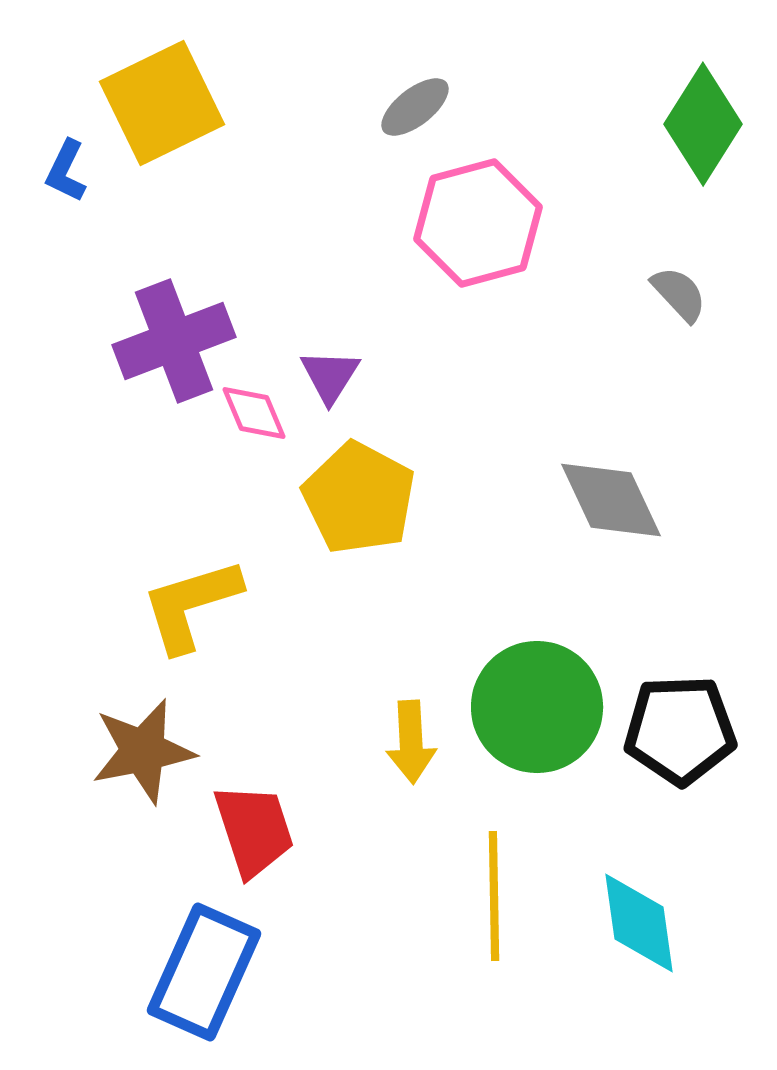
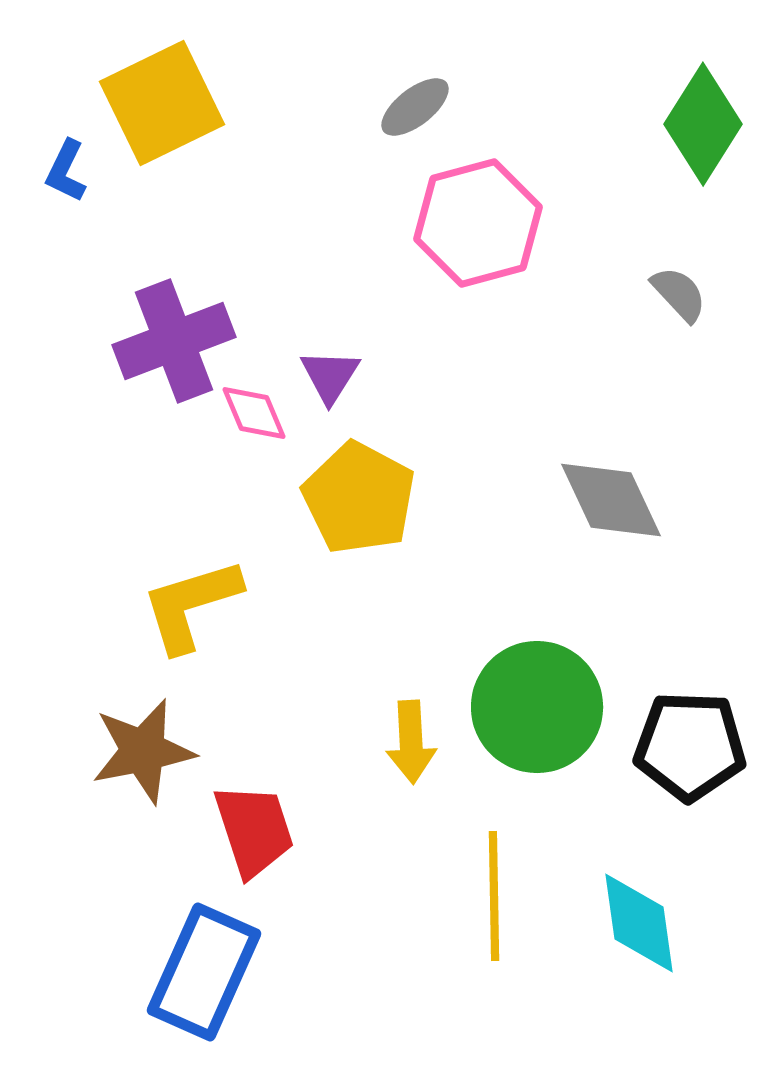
black pentagon: moved 10 px right, 16 px down; rotated 4 degrees clockwise
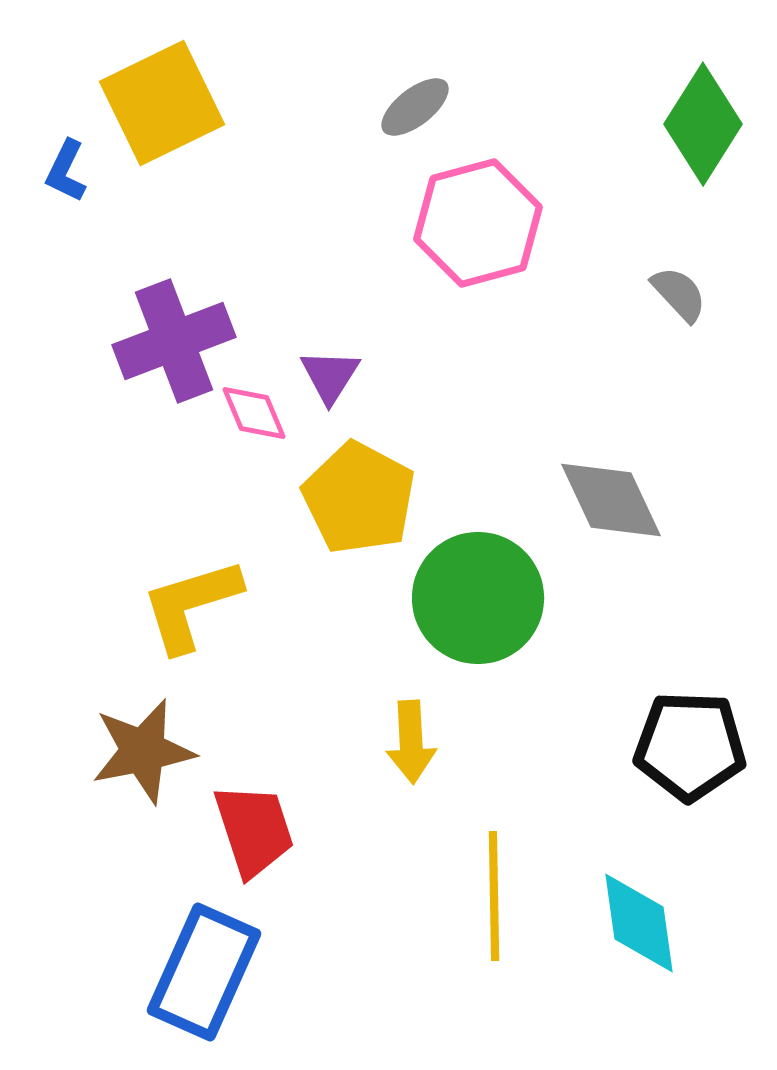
green circle: moved 59 px left, 109 px up
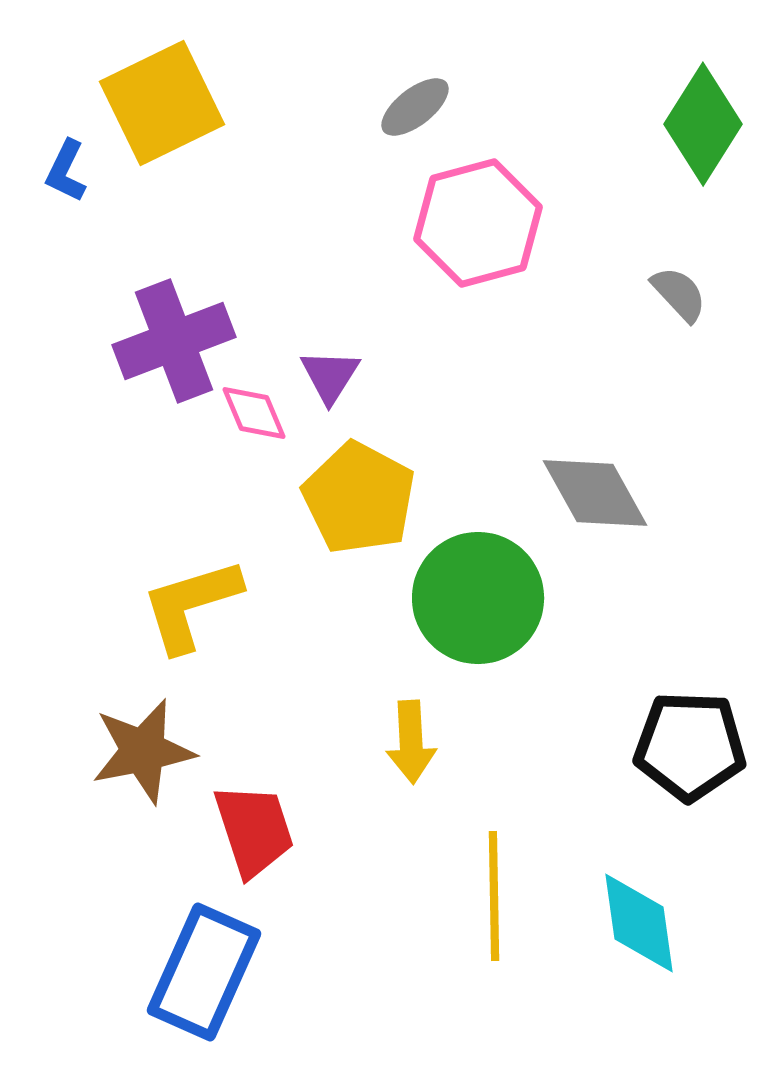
gray diamond: moved 16 px left, 7 px up; rotated 4 degrees counterclockwise
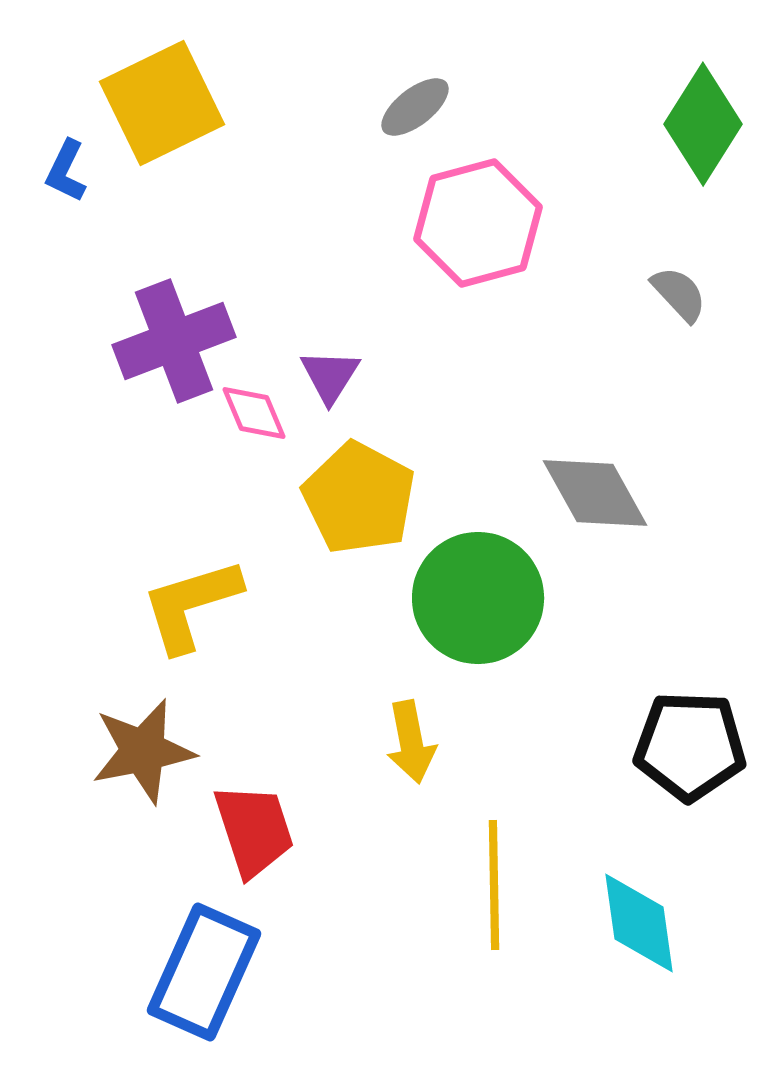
yellow arrow: rotated 8 degrees counterclockwise
yellow line: moved 11 px up
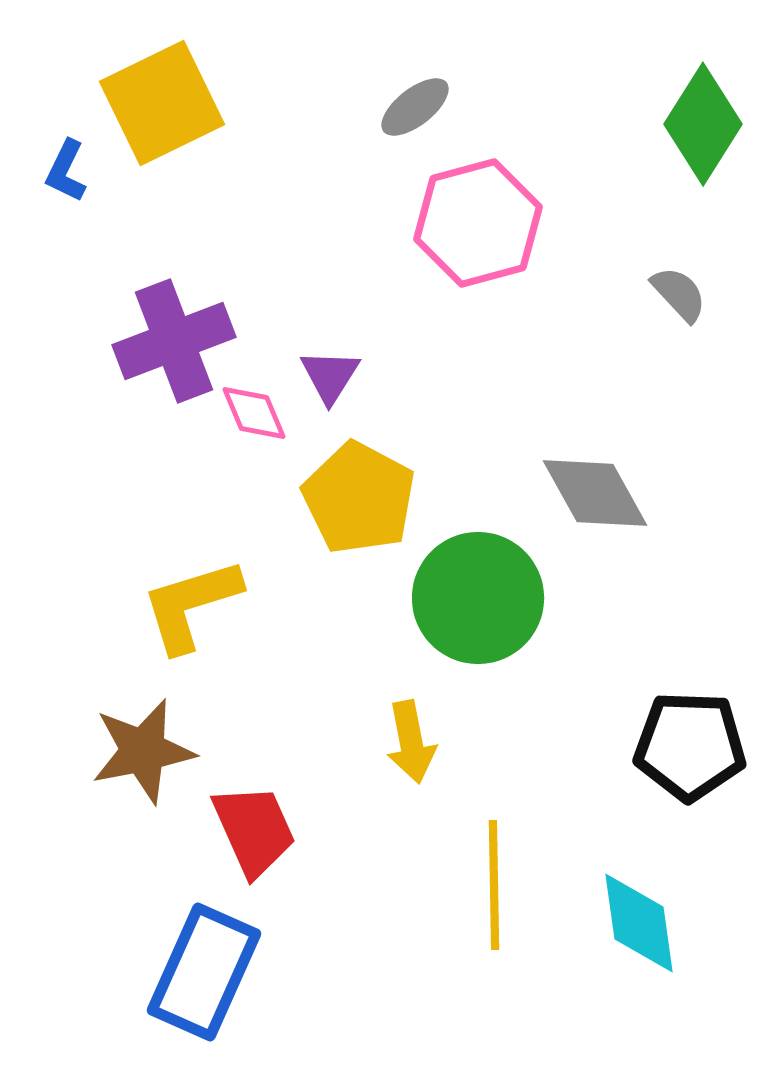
red trapezoid: rotated 6 degrees counterclockwise
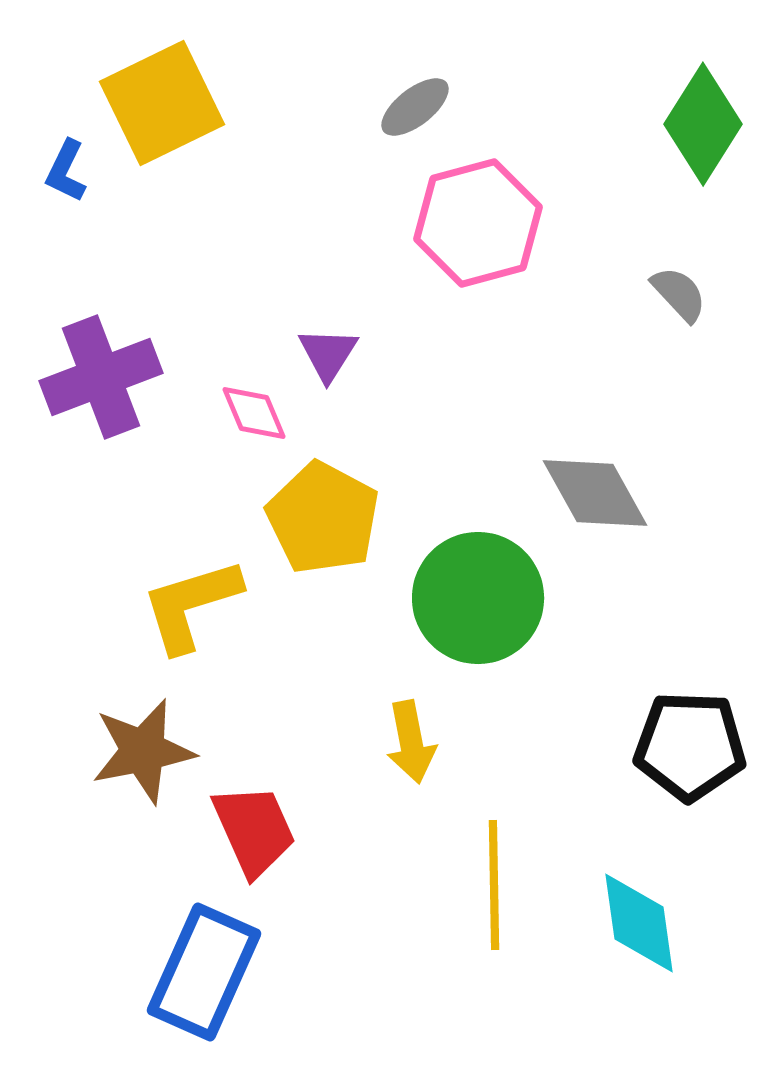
purple cross: moved 73 px left, 36 px down
purple triangle: moved 2 px left, 22 px up
yellow pentagon: moved 36 px left, 20 px down
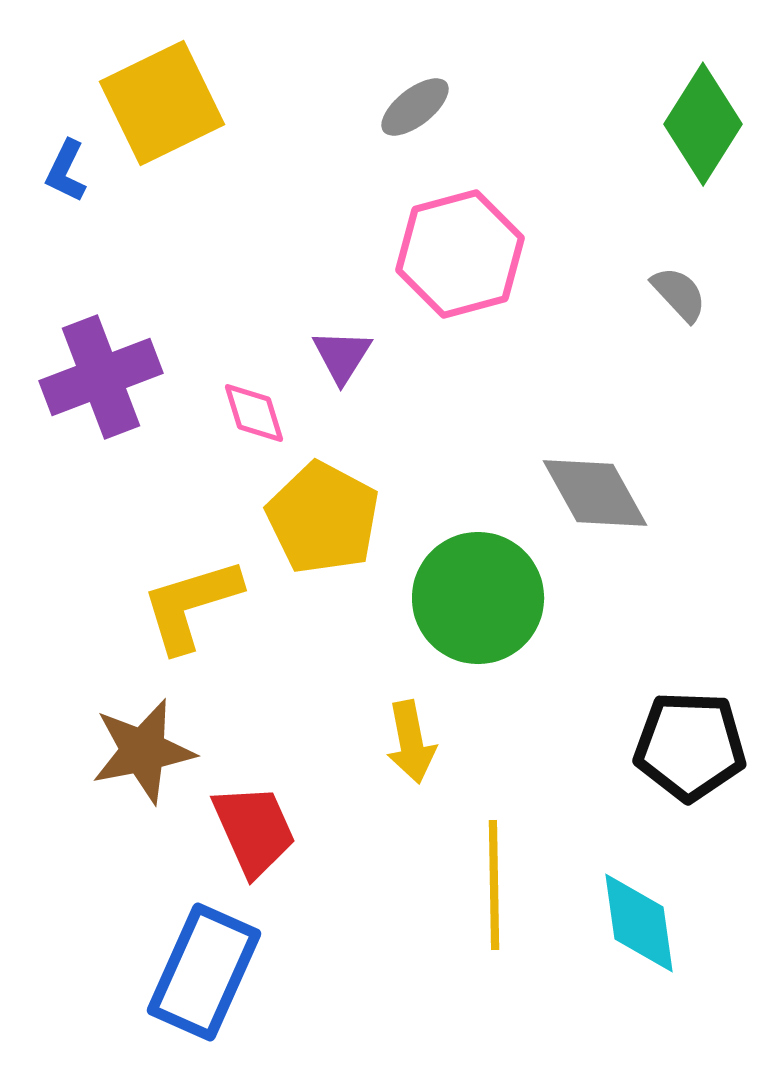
pink hexagon: moved 18 px left, 31 px down
purple triangle: moved 14 px right, 2 px down
pink diamond: rotated 6 degrees clockwise
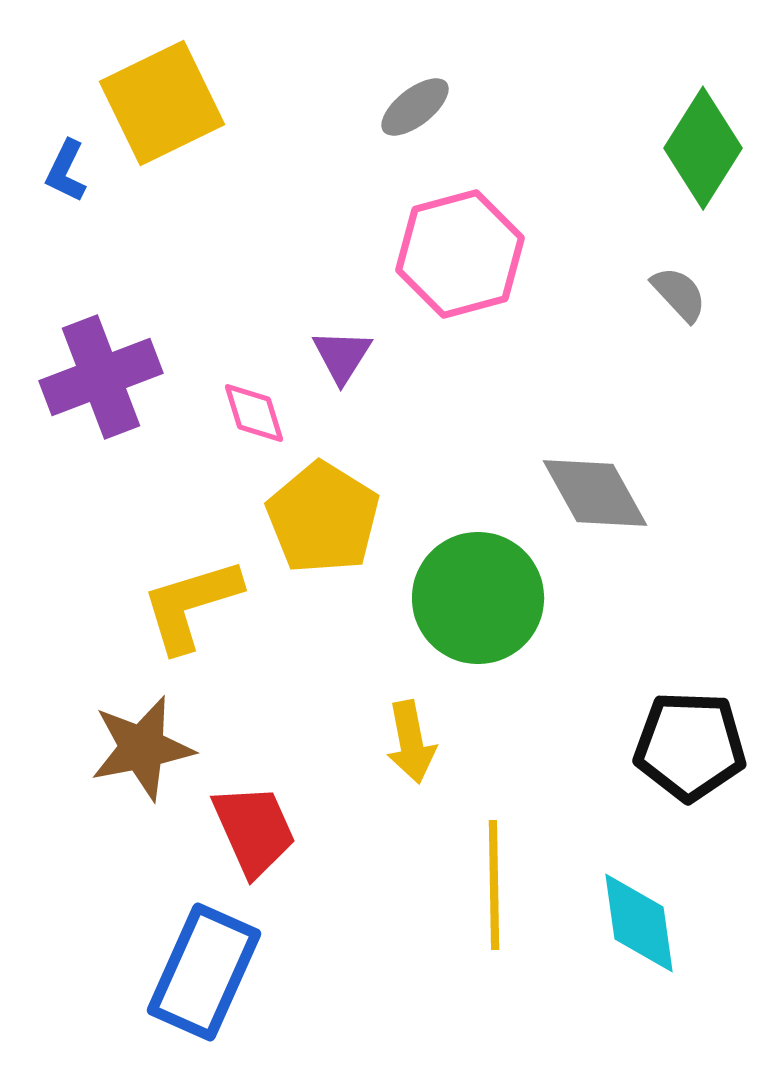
green diamond: moved 24 px down
yellow pentagon: rotated 4 degrees clockwise
brown star: moved 1 px left, 3 px up
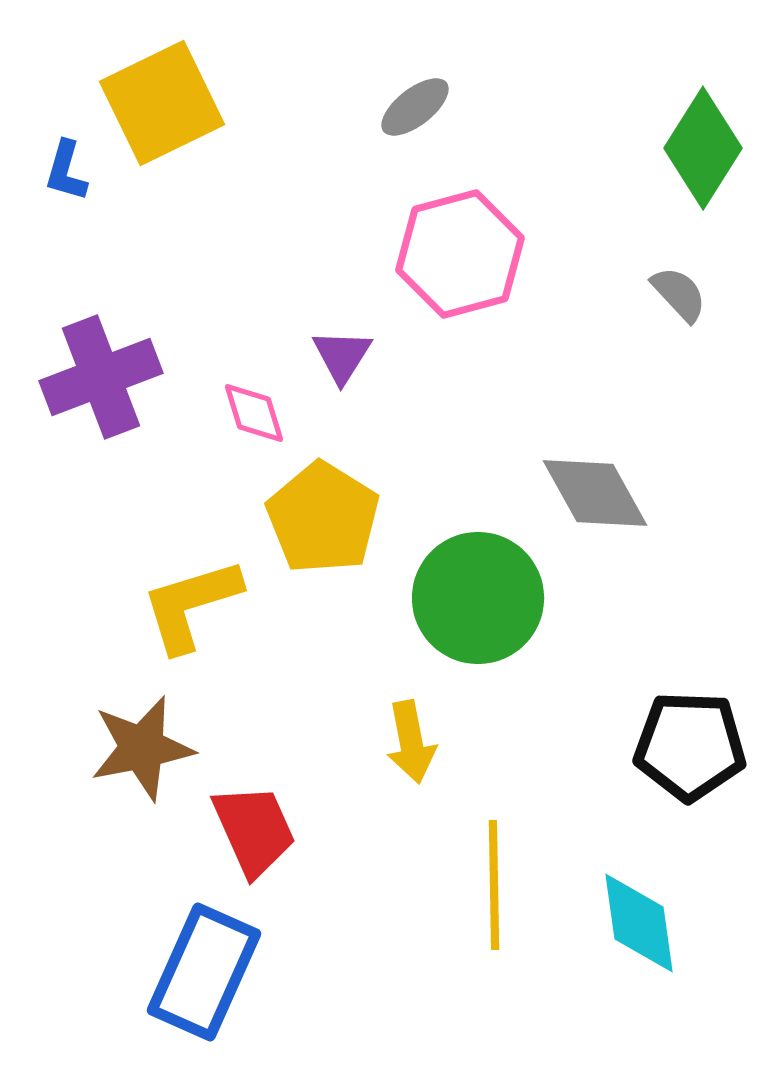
blue L-shape: rotated 10 degrees counterclockwise
